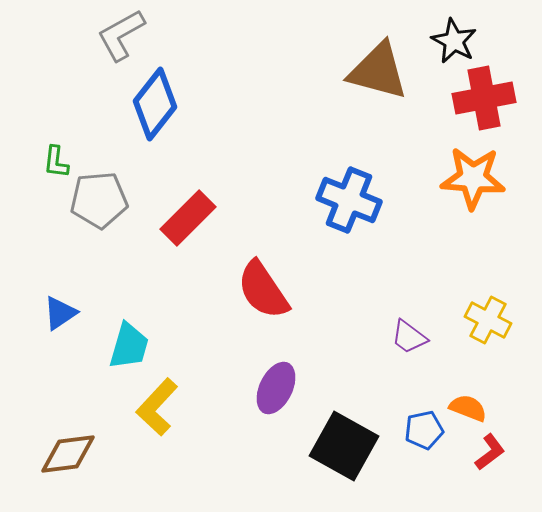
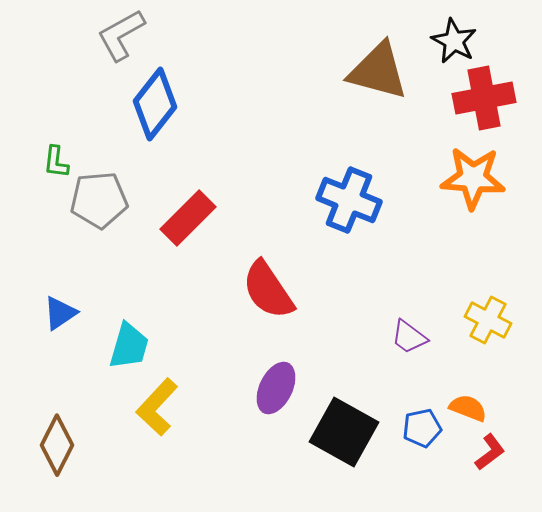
red semicircle: moved 5 px right
blue pentagon: moved 2 px left, 2 px up
black square: moved 14 px up
brown diamond: moved 11 px left, 9 px up; rotated 56 degrees counterclockwise
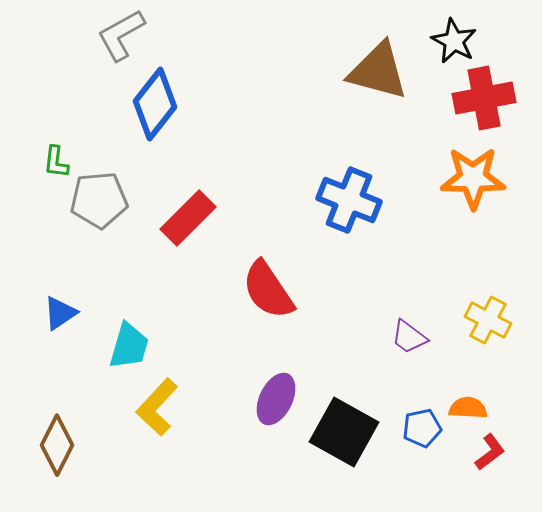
orange star: rotated 4 degrees counterclockwise
purple ellipse: moved 11 px down
orange semicircle: rotated 18 degrees counterclockwise
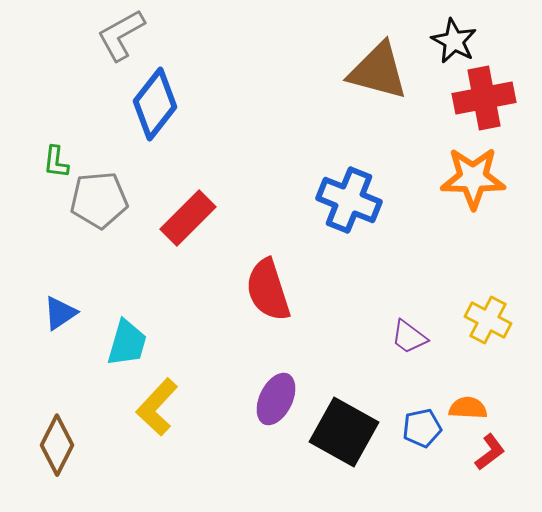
red semicircle: rotated 16 degrees clockwise
cyan trapezoid: moved 2 px left, 3 px up
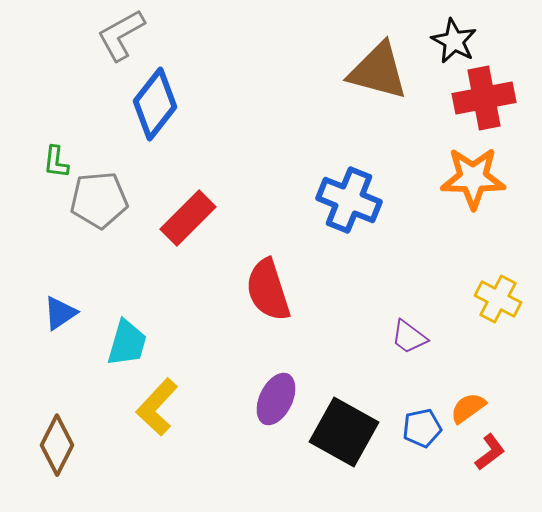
yellow cross: moved 10 px right, 21 px up
orange semicircle: rotated 39 degrees counterclockwise
